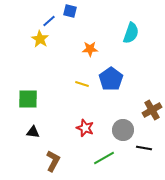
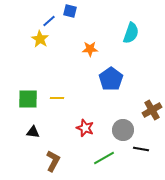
yellow line: moved 25 px left, 14 px down; rotated 16 degrees counterclockwise
black line: moved 3 px left, 1 px down
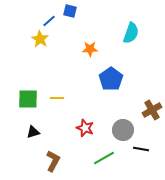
black triangle: rotated 24 degrees counterclockwise
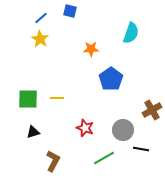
blue line: moved 8 px left, 3 px up
orange star: moved 1 px right
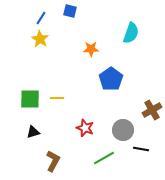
blue line: rotated 16 degrees counterclockwise
green square: moved 2 px right
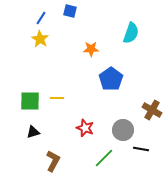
green square: moved 2 px down
brown cross: rotated 30 degrees counterclockwise
green line: rotated 15 degrees counterclockwise
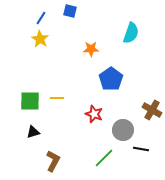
red star: moved 9 px right, 14 px up
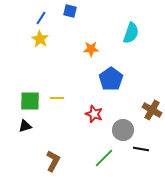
black triangle: moved 8 px left, 6 px up
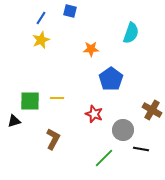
yellow star: moved 1 px right, 1 px down; rotated 18 degrees clockwise
black triangle: moved 11 px left, 5 px up
brown L-shape: moved 22 px up
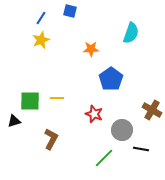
gray circle: moved 1 px left
brown L-shape: moved 2 px left
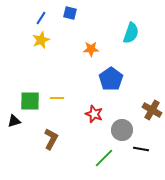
blue square: moved 2 px down
